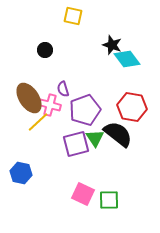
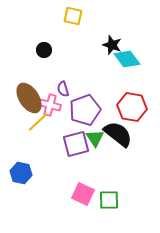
black circle: moved 1 px left
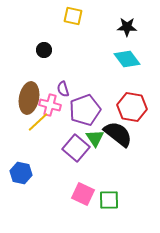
black star: moved 15 px right, 18 px up; rotated 18 degrees counterclockwise
brown ellipse: rotated 44 degrees clockwise
purple square: moved 4 px down; rotated 36 degrees counterclockwise
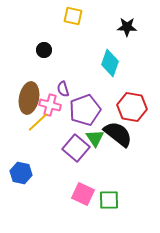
cyan diamond: moved 17 px left, 4 px down; rotated 56 degrees clockwise
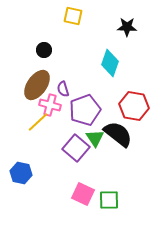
brown ellipse: moved 8 px right, 13 px up; rotated 24 degrees clockwise
red hexagon: moved 2 px right, 1 px up
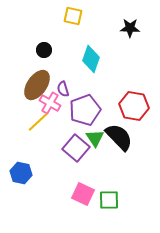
black star: moved 3 px right, 1 px down
cyan diamond: moved 19 px left, 4 px up
pink cross: moved 2 px up; rotated 15 degrees clockwise
black semicircle: moved 1 px right, 3 px down; rotated 8 degrees clockwise
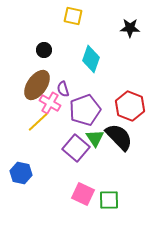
red hexagon: moved 4 px left; rotated 12 degrees clockwise
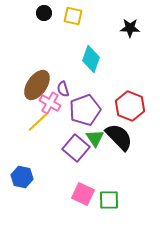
black circle: moved 37 px up
blue hexagon: moved 1 px right, 4 px down
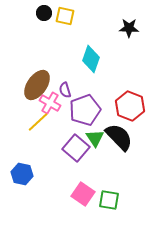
yellow square: moved 8 px left
black star: moved 1 px left
purple semicircle: moved 2 px right, 1 px down
blue hexagon: moved 3 px up
pink square: rotated 10 degrees clockwise
green square: rotated 10 degrees clockwise
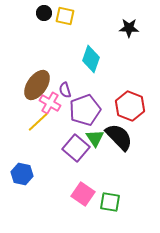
green square: moved 1 px right, 2 px down
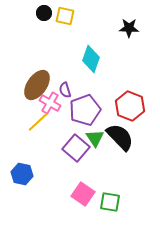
black semicircle: moved 1 px right
